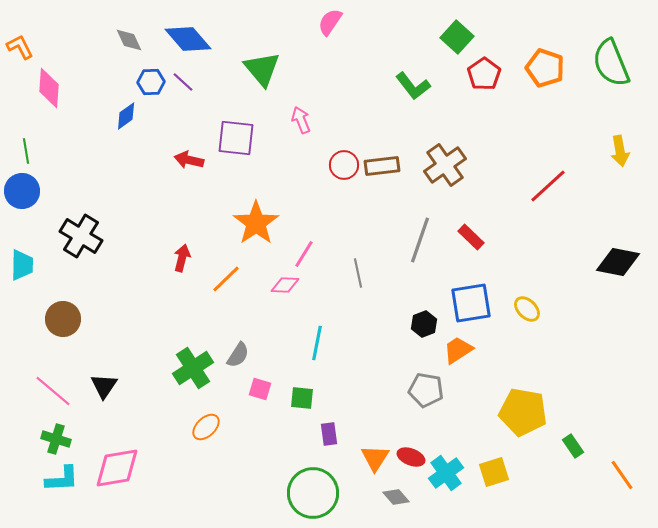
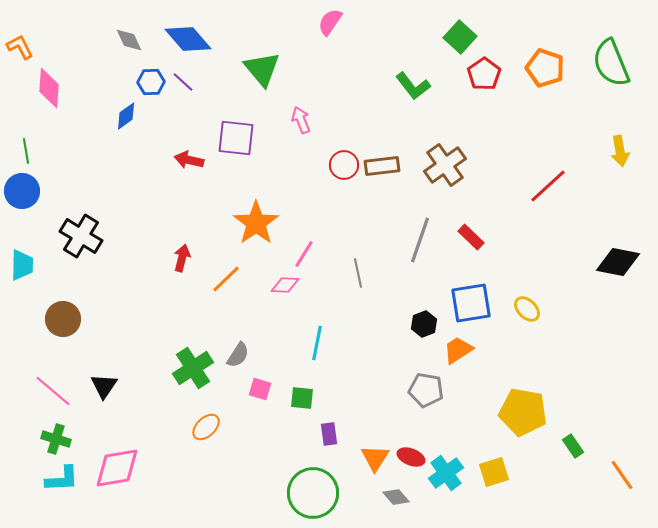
green square at (457, 37): moved 3 px right
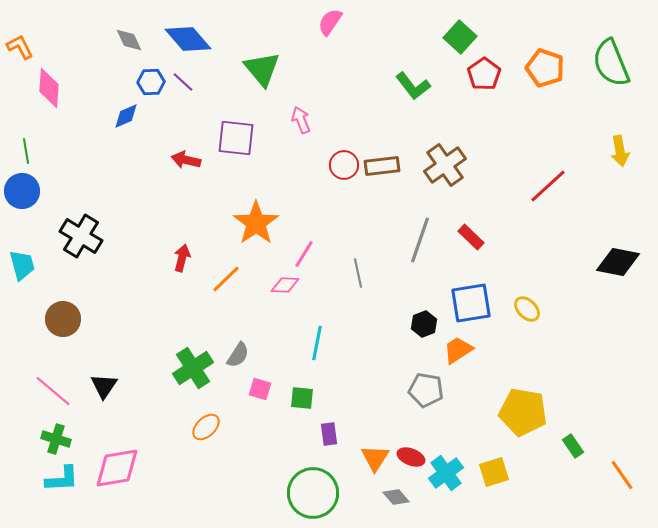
blue diamond at (126, 116): rotated 12 degrees clockwise
red arrow at (189, 160): moved 3 px left
cyan trapezoid at (22, 265): rotated 16 degrees counterclockwise
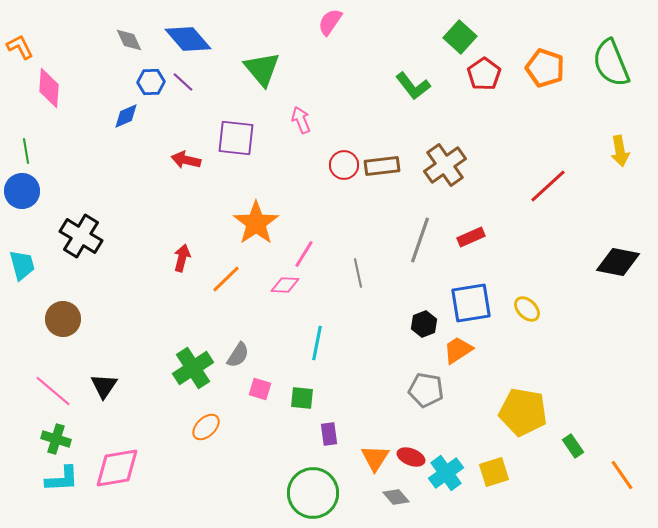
red rectangle at (471, 237): rotated 68 degrees counterclockwise
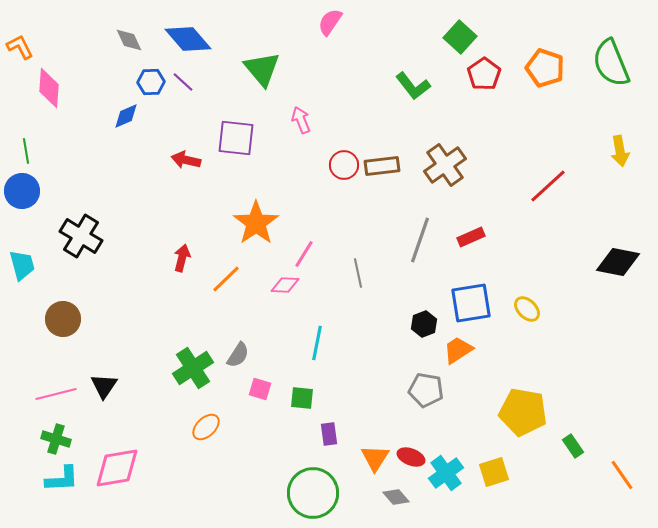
pink line at (53, 391): moved 3 px right, 3 px down; rotated 54 degrees counterclockwise
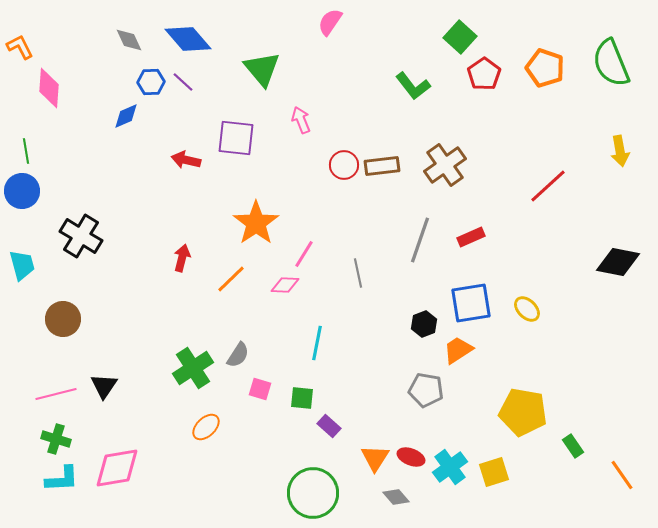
orange line at (226, 279): moved 5 px right
purple rectangle at (329, 434): moved 8 px up; rotated 40 degrees counterclockwise
cyan cross at (446, 473): moved 4 px right, 6 px up
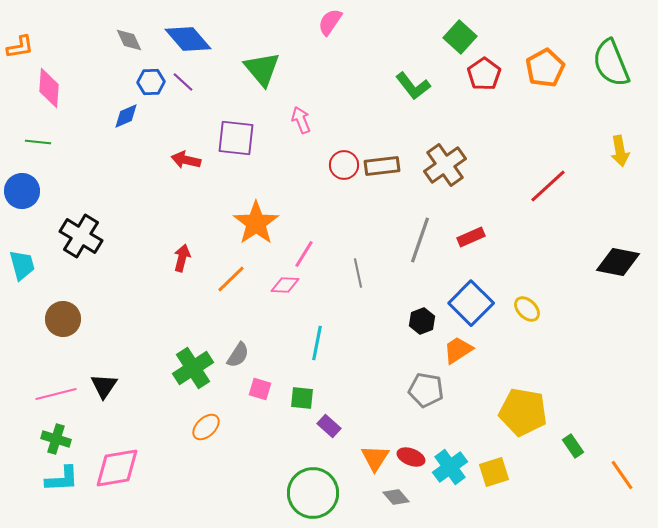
orange L-shape at (20, 47): rotated 108 degrees clockwise
orange pentagon at (545, 68): rotated 24 degrees clockwise
green line at (26, 151): moved 12 px right, 9 px up; rotated 75 degrees counterclockwise
blue square at (471, 303): rotated 36 degrees counterclockwise
black hexagon at (424, 324): moved 2 px left, 3 px up
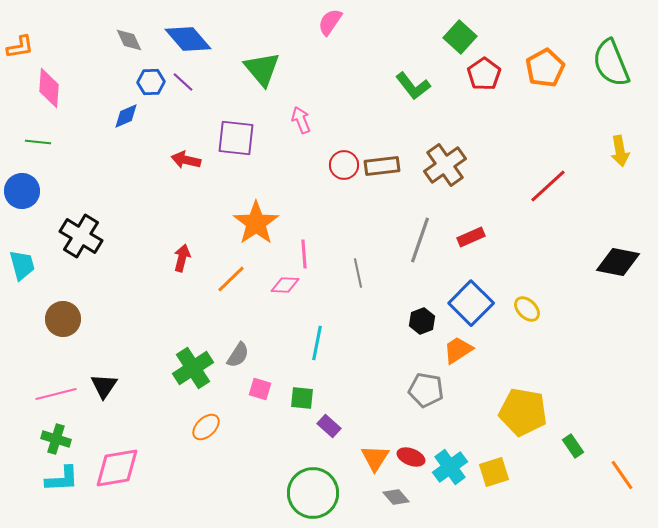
pink line at (304, 254): rotated 36 degrees counterclockwise
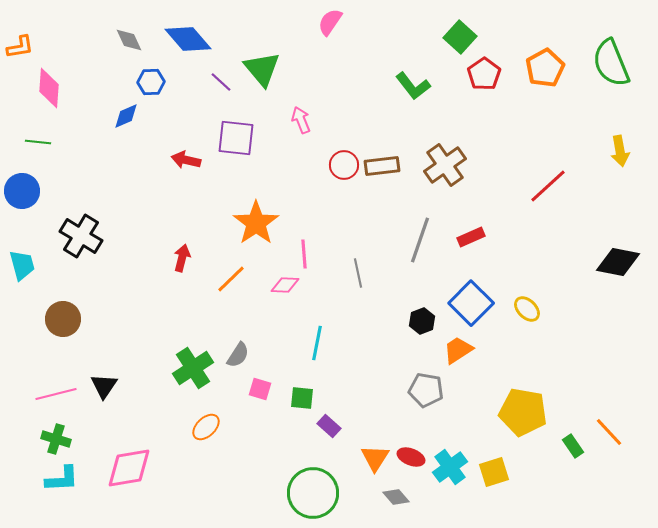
purple line at (183, 82): moved 38 px right
pink diamond at (117, 468): moved 12 px right
orange line at (622, 475): moved 13 px left, 43 px up; rotated 8 degrees counterclockwise
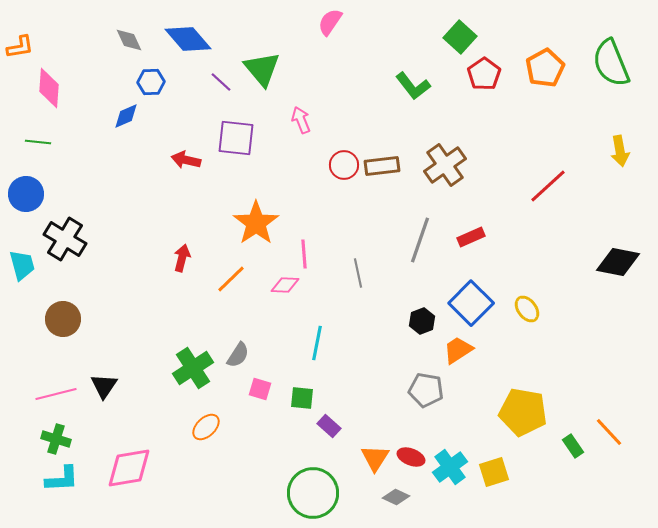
blue circle at (22, 191): moved 4 px right, 3 px down
black cross at (81, 236): moved 16 px left, 3 px down
yellow ellipse at (527, 309): rotated 8 degrees clockwise
gray diamond at (396, 497): rotated 24 degrees counterclockwise
